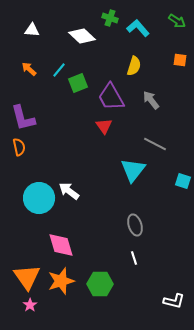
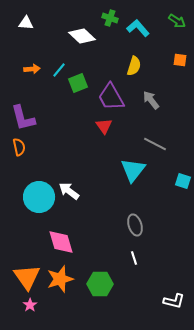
white triangle: moved 6 px left, 7 px up
orange arrow: moved 3 px right; rotated 133 degrees clockwise
cyan circle: moved 1 px up
pink diamond: moved 3 px up
orange star: moved 1 px left, 2 px up
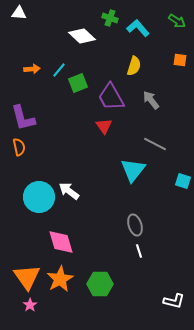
white triangle: moved 7 px left, 10 px up
white line: moved 5 px right, 7 px up
orange star: rotated 12 degrees counterclockwise
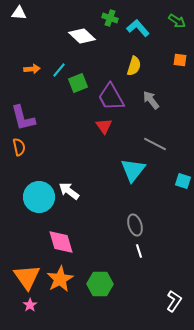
white L-shape: rotated 70 degrees counterclockwise
